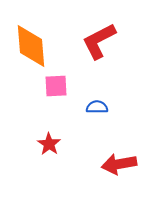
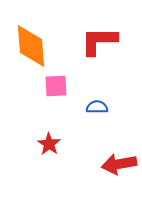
red L-shape: rotated 27 degrees clockwise
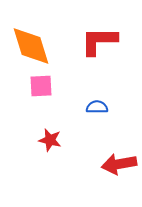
orange diamond: rotated 12 degrees counterclockwise
pink square: moved 15 px left
red star: moved 1 px right, 4 px up; rotated 20 degrees counterclockwise
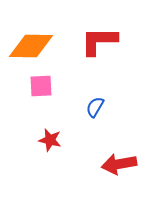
orange diamond: rotated 72 degrees counterclockwise
blue semicircle: moved 2 px left; rotated 60 degrees counterclockwise
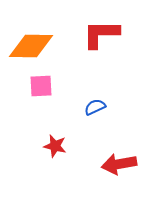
red L-shape: moved 2 px right, 7 px up
blue semicircle: rotated 35 degrees clockwise
red star: moved 5 px right, 6 px down
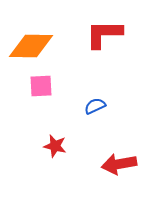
red L-shape: moved 3 px right
blue semicircle: moved 1 px up
